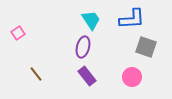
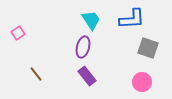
gray square: moved 2 px right, 1 px down
pink circle: moved 10 px right, 5 px down
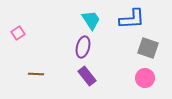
brown line: rotated 49 degrees counterclockwise
pink circle: moved 3 px right, 4 px up
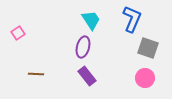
blue L-shape: rotated 64 degrees counterclockwise
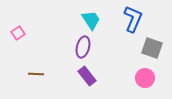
blue L-shape: moved 1 px right
gray square: moved 4 px right
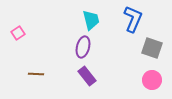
cyan trapezoid: rotated 20 degrees clockwise
pink circle: moved 7 px right, 2 px down
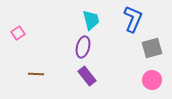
gray square: rotated 35 degrees counterclockwise
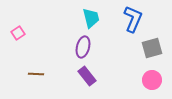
cyan trapezoid: moved 2 px up
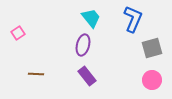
cyan trapezoid: rotated 25 degrees counterclockwise
purple ellipse: moved 2 px up
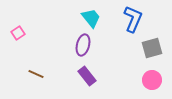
brown line: rotated 21 degrees clockwise
